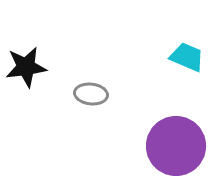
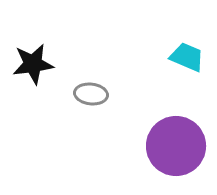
black star: moved 7 px right, 3 px up
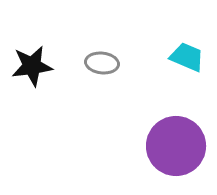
black star: moved 1 px left, 2 px down
gray ellipse: moved 11 px right, 31 px up
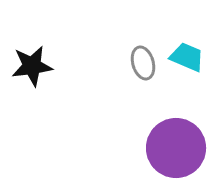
gray ellipse: moved 41 px right; rotated 68 degrees clockwise
purple circle: moved 2 px down
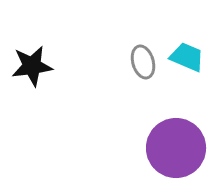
gray ellipse: moved 1 px up
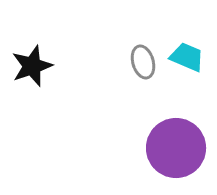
black star: rotated 12 degrees counterclockwise
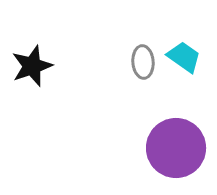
cyan trapezoid: moved 3 px left; rotated 12 degrees clockwise
gray ellipse: rotated 12 degrees clockwise
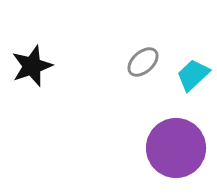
cyan trapezoid: moved 9 px right, 18 px down; rotated 78 degrees counterclockwise
gray ellipse: rotated 52 degrees clockwise
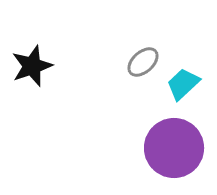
cyan trapezoid: moved 10 px left, 9 px down
purple circle: moved 2 px left
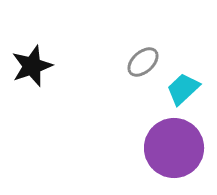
cyan trapezoid: moved 5 px down
